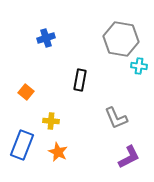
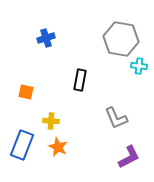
orange square: rotated 28 degrees counterclockwise
orange star: moved 5 px up
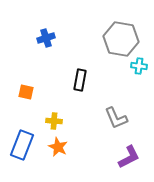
yellow cross: moved 3 px right
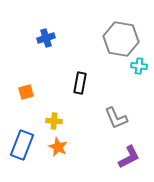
black rectangle: moved 3 px down
orange square: rotated 28 degrees counterclockwise
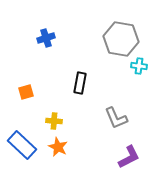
blue rectangle: rotated 68 degrees counterclockwise
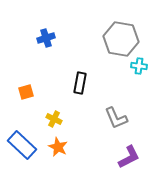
yellow cross: moved 2 px up; rotated 21 degrees clockwise
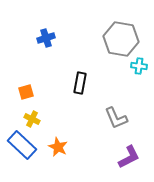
yellow cross: moved 22 px left
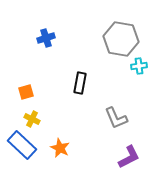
cyan cross: rotated 14 degrees counterclockwise
orange star: moved 2 px right, 1 px down
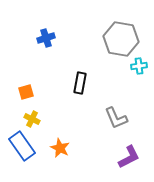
blue rectangle: moved 1 px down; rotated 12 degrees clockwise
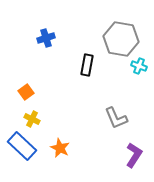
cyan cross: rotated 28 degrees clockwise
black rectangle: moved 7 px right, 18 px up
orange square: rotated 21 degrees counterclockwise
blue rectangle: rotated 12 degrees counterclockwise
purple L-shape: moved 5 px right, 2 px up; rotated 30 degrees counterclockwise
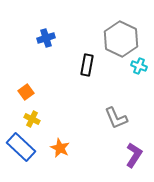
gray hexagon: rotated 16 degrees clockwise
blue rectangle: moved 1 px left, 1 px down
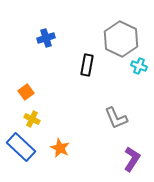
purple L-shape: moved 2 px left, 4 px down
